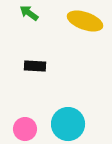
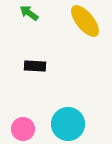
yellow ellipse: rotated 32 degrees clockwise
pink circle: moved 2 px left
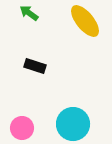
black rectangle: rotated 15 degrees clockwise
cyan circle: moved 5 px right
pink circle: moved 1 px left, 1 px up
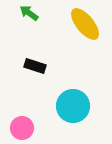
yellow ellipse: moved 3 px down
cyan circle: moved 18 px up
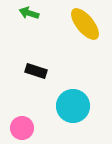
green arrow: rotated 18 degrees counterclockwise
black rectangle: moved 1 px right, 5 px down
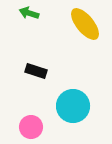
pink circle: moved 9 px right, 1 px up
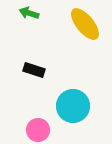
black rectangle: moved 2 px left, 1 px up
pink circle: moved 7 px right, 3 px down
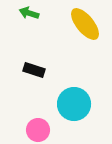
cyan circle: moved 1 px right, 2 px up
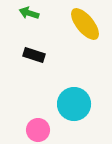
black rectangle: moved 15 px up
